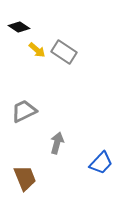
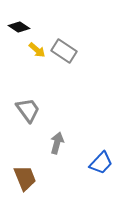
gray rectangle: moved 1 px up
gray trapezoid: moved 4 px right, 1 px up; rotated 80 degrees clockwise
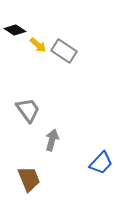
black diamond: moved 4 px left, 3 px down
yellow arrow: moved 1 px right, 5 px up
gray arrow: moved 5 px left, 3 px up
brown trapezoid: moved 4 px right, 1 px down
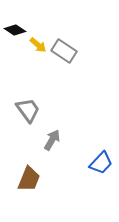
gray arrow: rotated 15 degrees clockwise
brown trapezoid: rotated 44 degrees clockwise
